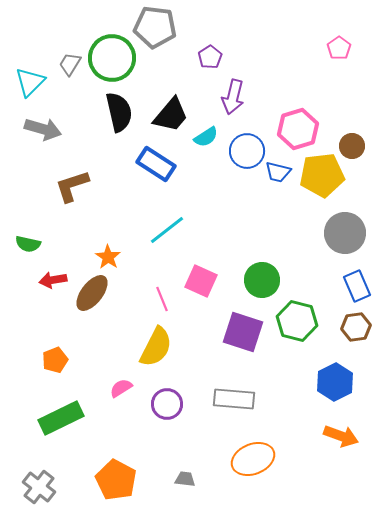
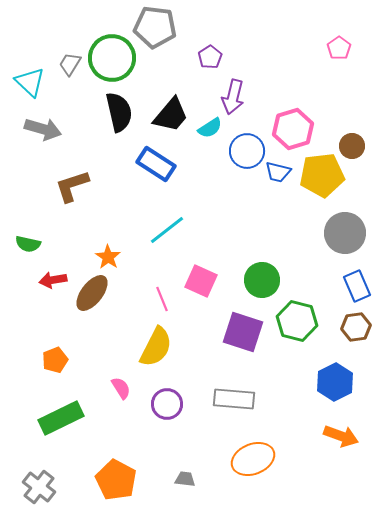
cyan triangle at (30, 82): rotated 32 degrees counterclockwise
pink hexagon at (298, 129): moved 5 px left
cyan semicircle at (206, 137): moved 4 px right, 9 px up
pink semicircle at (121, 388): rotated 90 degrees clockwise
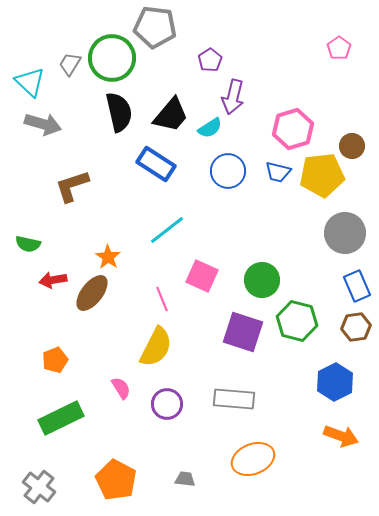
purple pentagon at (210, 57): moved 3 px down
gray arrow at (43, 129): moved 5 px up
blue circle at (247, 151): moved 19 px left, 20 px down
pink square at (201, 281): moved 1 px right, 5 px up
